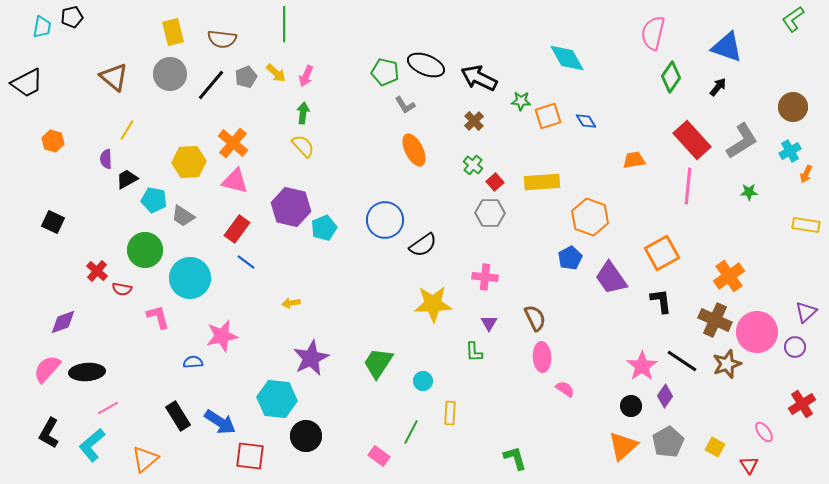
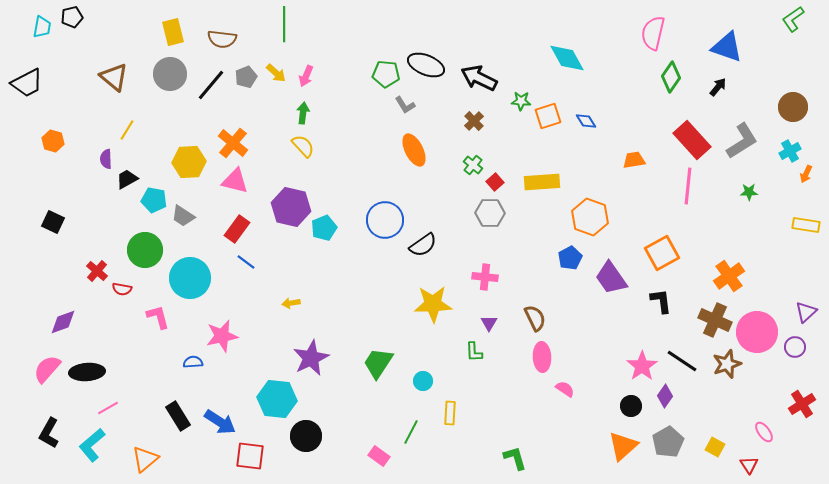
green pentagon at (385, 72): moved 1 px right, 2 px down; rotated 8 degrees counterclockwise
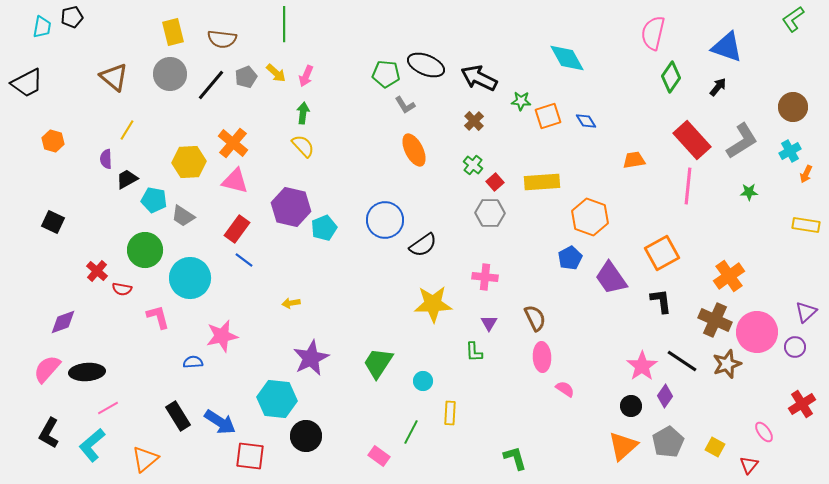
blue line at (246, 262): moved 2 px left, 2 px up
red triangle at (749, 465): rotated 12 degrees clockwise
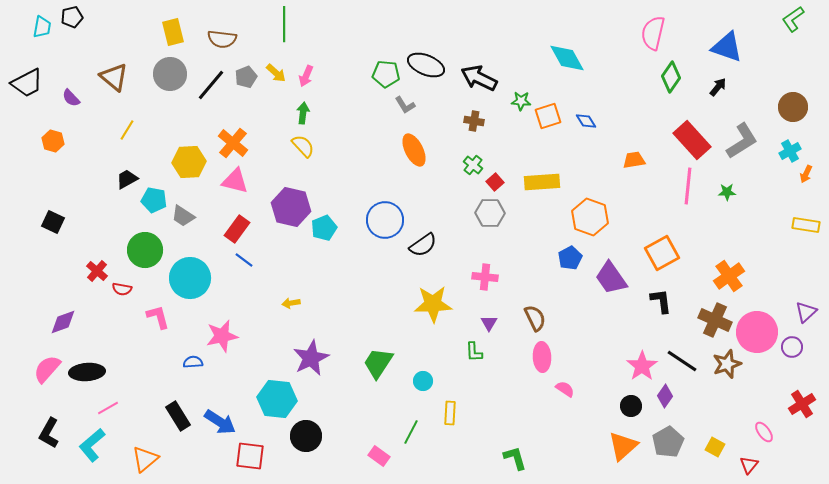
brown cross at (474, 121): rotated 36 degrees counterclockwise
purple semicircle at (106, 159): moved 35 px left, 61 px up; rotated 42 degrees counterclockwise
green star at (749, 192): moved 22 px left
purple circle at (795, 347): moved 3 px left
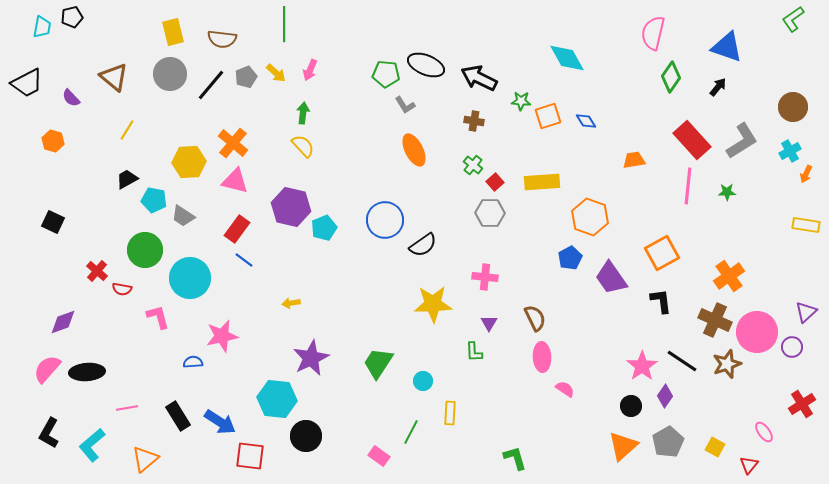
pink arrow at (306, 76): moved 4 px right, 6 px up
pink line at (108, 408): moved 19 px right; rotated 20 degrees clockwise
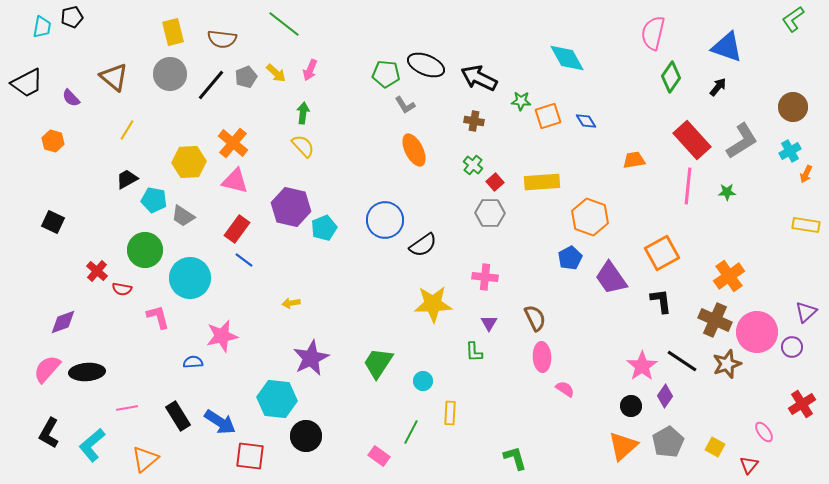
green line at (284, 24): rotated 52 degrees counterclockwise
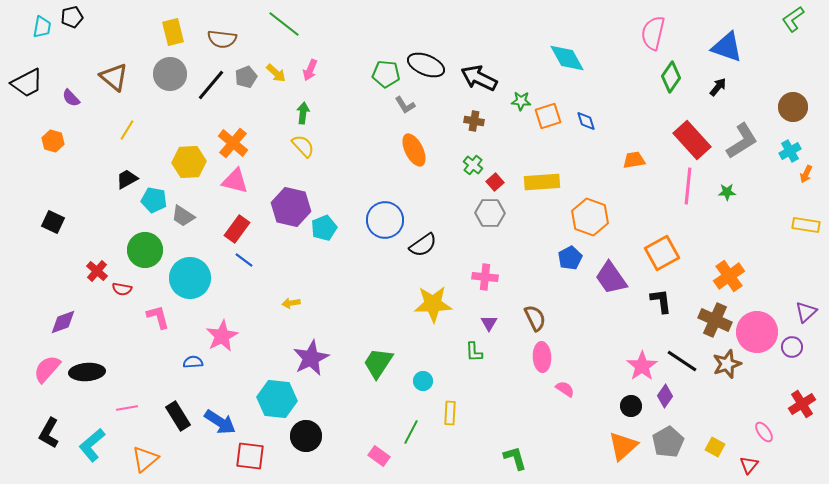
blue diamond at (586, 121): rotated 15 degrees clockwise
pink star at (222, 336): rotated 16 degrees counterclockwise
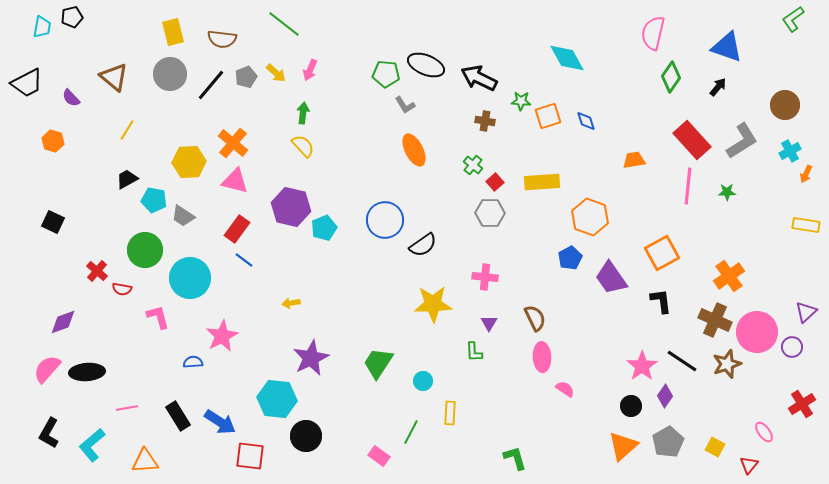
brown circle at (793, 107): moved 8 px left, 2 px up
brown cross at (474, 121): moved 11 px right
orange triangle at (145, 459): moved 2 px down; rotated 36 degrees clockwise
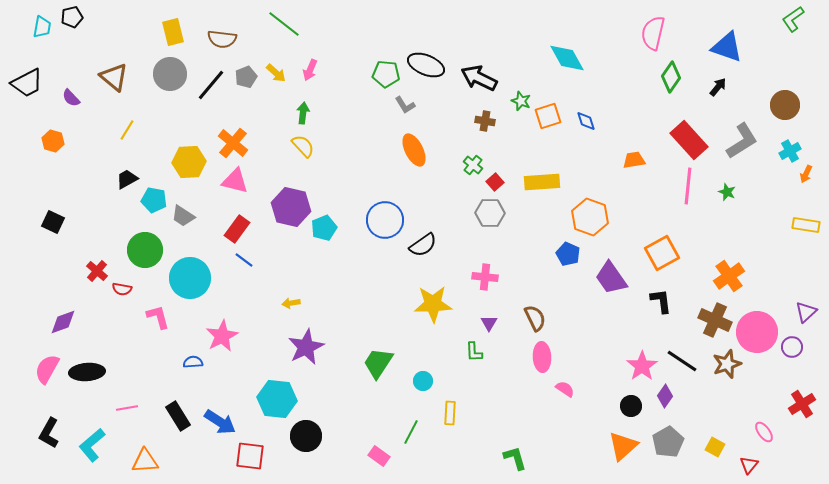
green star at (521, 101): rotated 18 degrees clockwise
red rectangle at (692, 140): moved 3 px left
green star at (727, 192): rotated 24 degrees clockwise
blue pentagon at (570, 258): moved 2 px left, 4 px up; rotated 20 degrees counterclockwise
purple star at (311, 358): moved 5 px left, 11 px up
pink semicircle at (47, 369): rotated 12 degrees counterclockwise
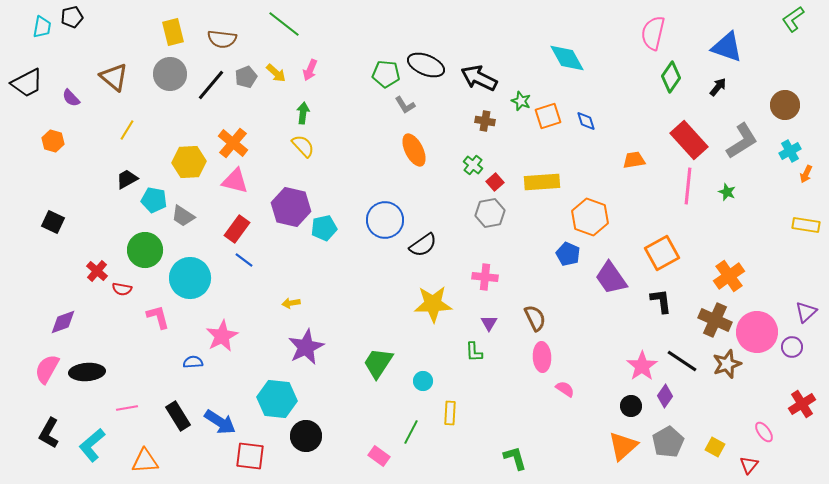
gray hexagon at (490, 213): rotated 12 degrees counterclockwise
cyan pentagon at (324, 228): rotated 10 degrees clockwise
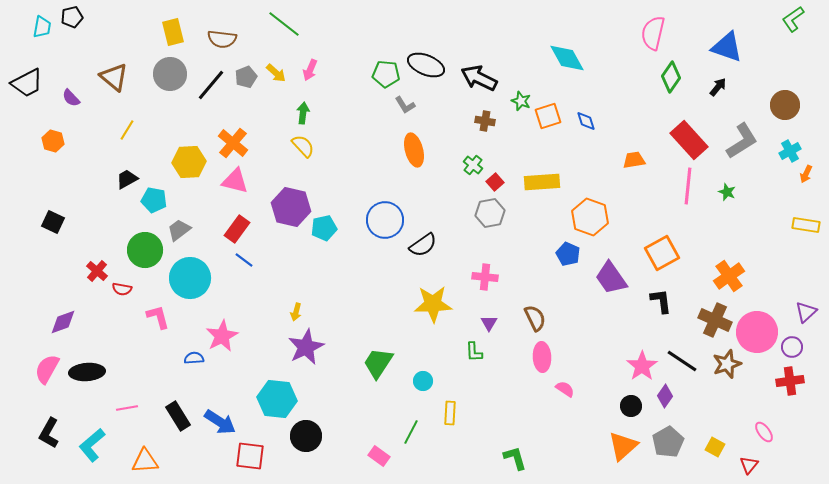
orange ellipse at (414, 150): rotated 12 degrees clockwise
gray trapezoid at (183, 216): moved 4 px left, 14 px down; rotated 110 degrees clockwise
yellow arrow at (291, 303): moved 5 px right, 9 px down; rotated 66 degrees counterclockwise
blue semicircle at (193, 362): moved 1 px right, 4 px up
red cross at (802, 404): moved 12 px left, 23 px up; rotated 24 degrees clockwise
